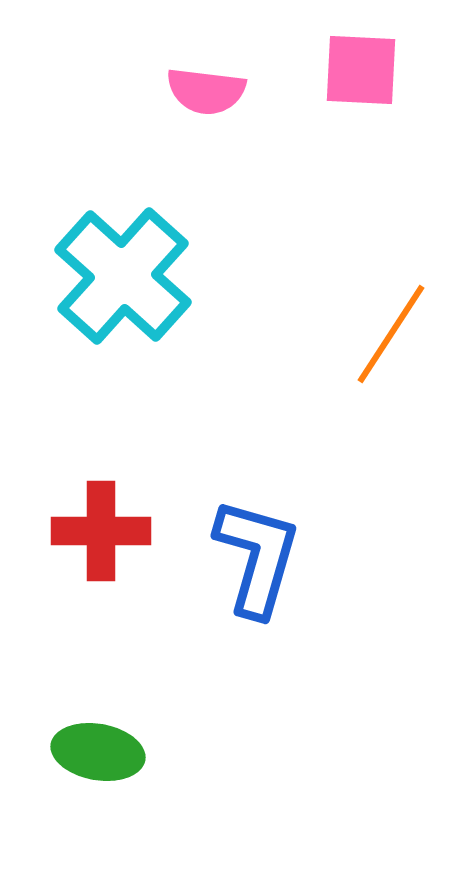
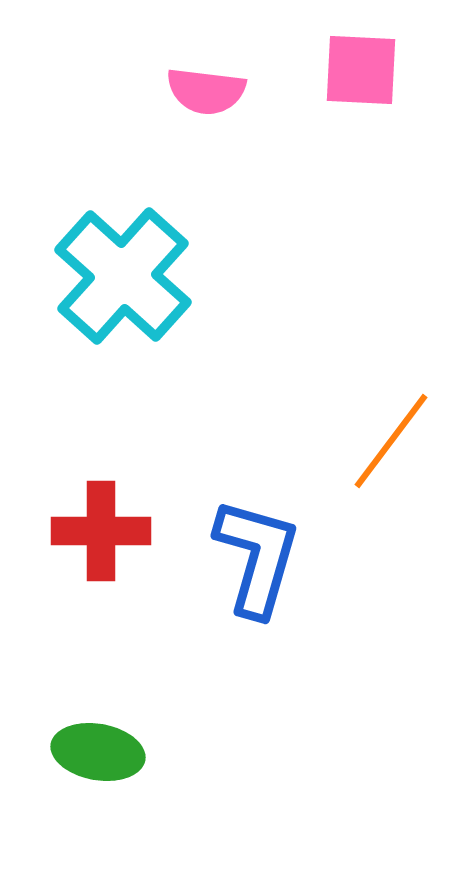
orange line: moved 107 px down; rotated 4 degrees clockwise
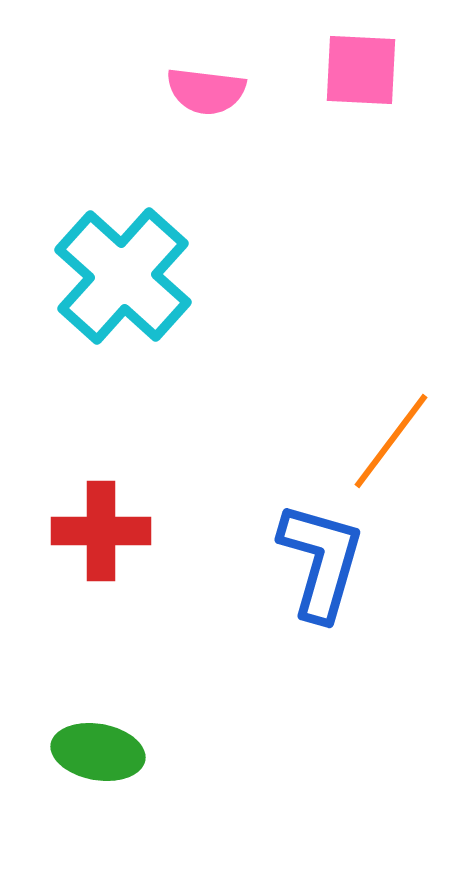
blue L-shape: moved 64 px right, 4 px down
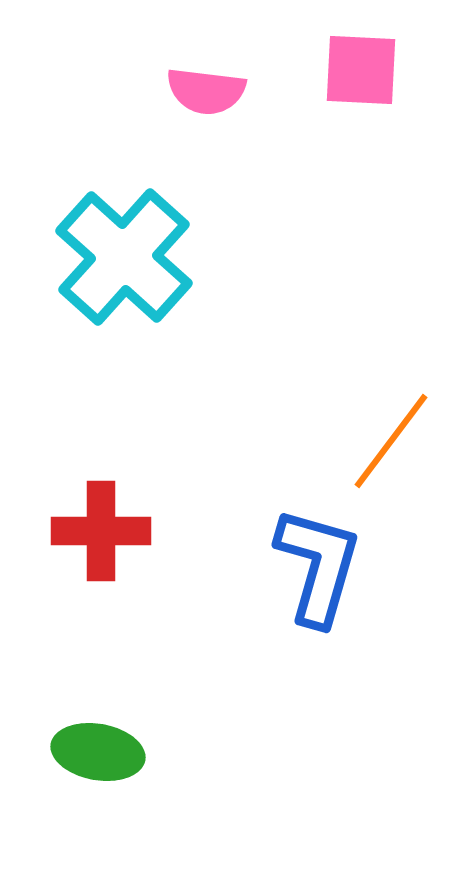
cyan cross: moved 1 px right, 19 px up
blue L-shape: moved 3 px left, 5 px down
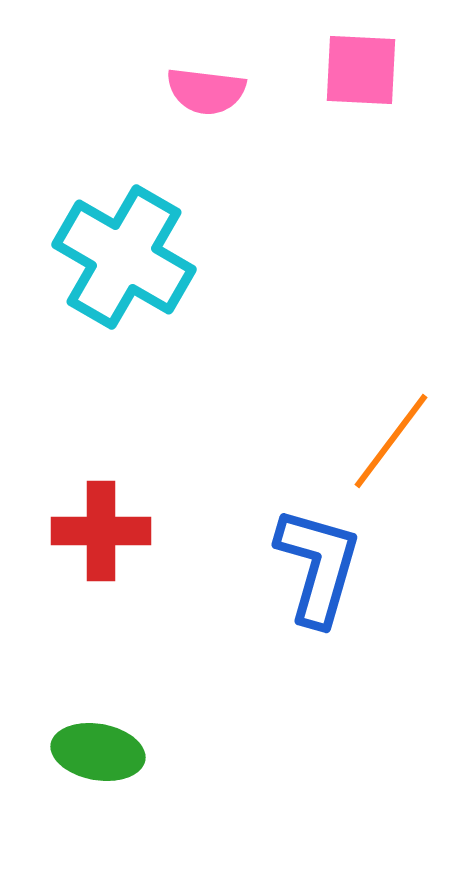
cyan cross: rotated 12 degrees counterclockwise
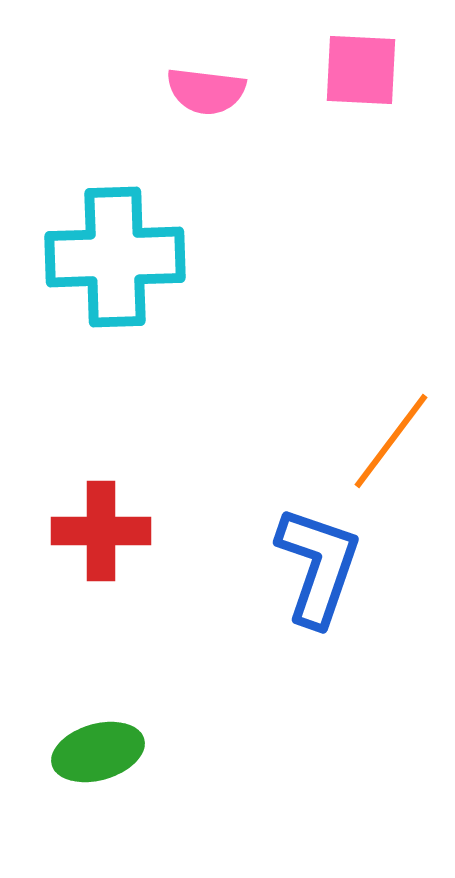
cyan cross: moved 9 px left; rotated 32 degrees counterclockwise
blue L-shape: rotated 3 degrees clockwise
green ellipse: rotated 26 degrees counterclockwise
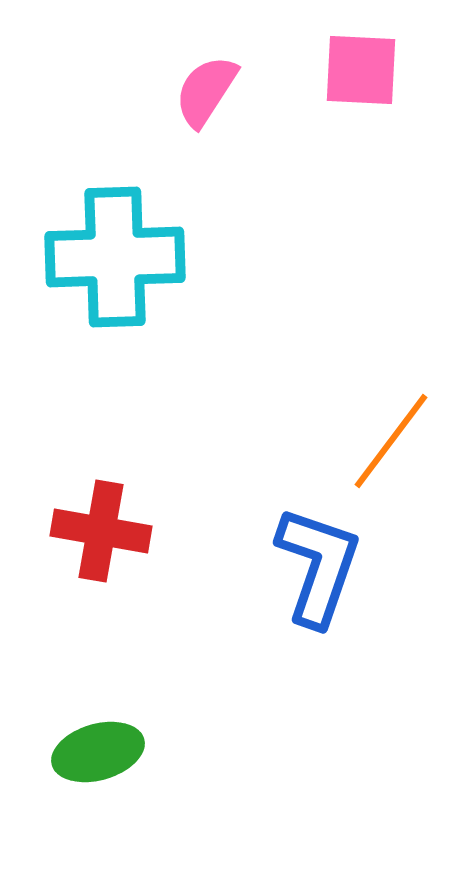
pink semicircle: rotated 116 degrees clockwise
red cross: rotated 10 degrees clockwise
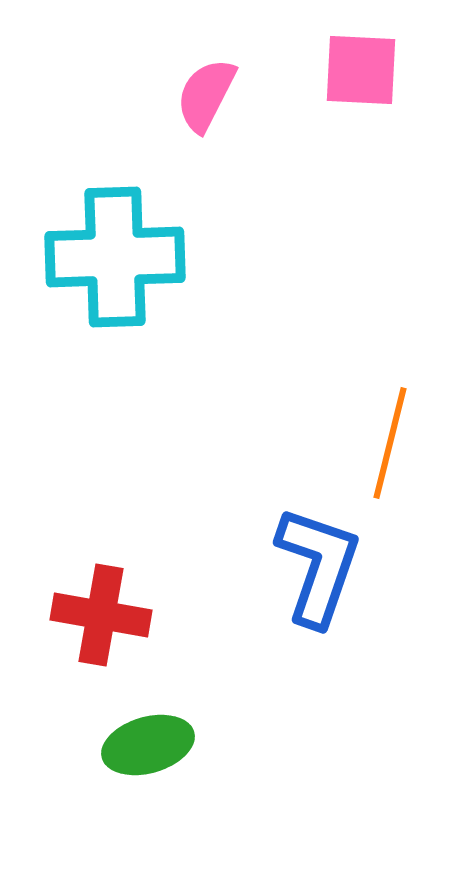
pink semicircle: moved 4 px down; rotated 6 degrees counterclockwise
orange line: moved 1 px left, 2 px down; rotated 23 degrees counterclockwise
red cross: moved 84 px down
green ellipse: moved 50 px right, 7 px up
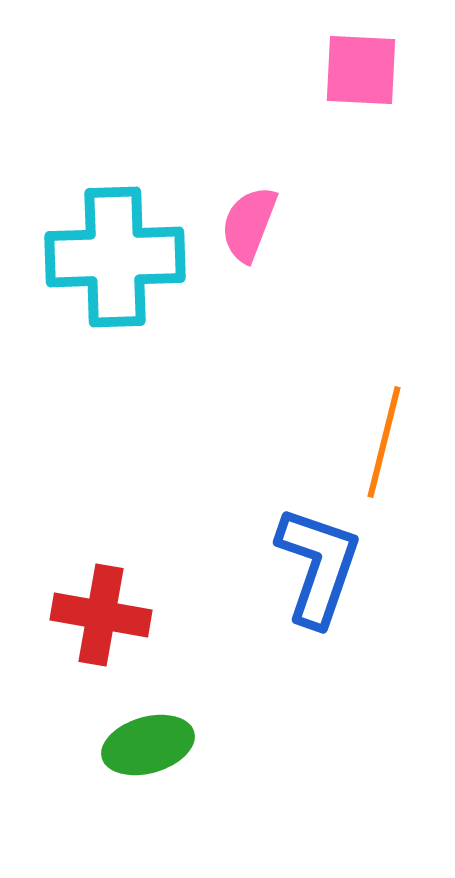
pink semicircle: moved 43 px right, 129 px down; rotated 6 degrees counterclockwise
orange line: moved 6 px left, 1 px up
